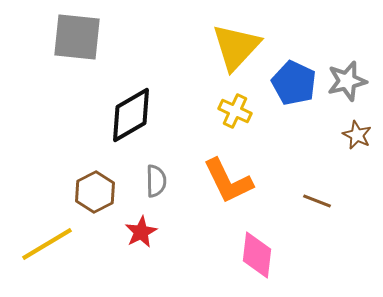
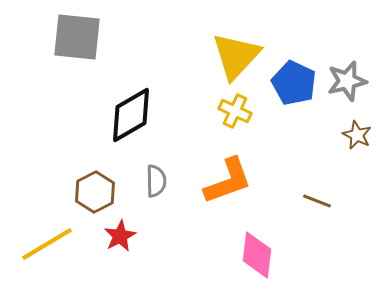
yellow triangle: moved 9 px down
orange L-shape: rotated 84 degrees counterclockwise
red star: moved 21 px left, 4 px down
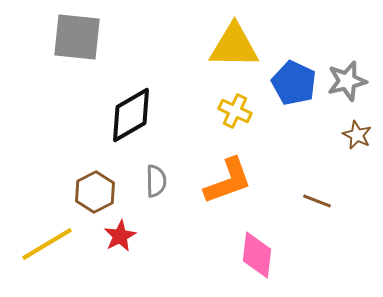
yellow triangle: moved 2 px left, 10 px up; rotated 48 degrees clockwise
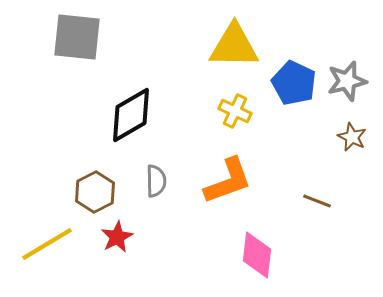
brown star: moved 5 px left, 2 px down
red star: moved 3 px left, 1 px down
